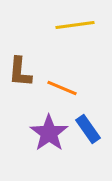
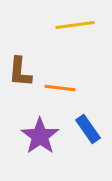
orange line: moved 2 px left; rotated 16 degrees counterclockwise
purple star: moved 9 px left, 3 px down
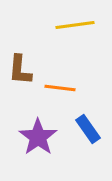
brown L-shape: moved 2 px up
purple star: moved 2 px left, 1 px down
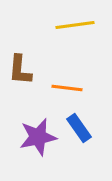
orange line: moved 7 px right
blue rectangle: moved 9 px left, 1 px up
purple star: rotated 24 degrees clockwise
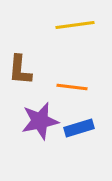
orange line: moved 5 px right, 1 px up
blue rectangle: rotated 72 degrees counterclockwise
purple star: moved 2 px right, 16 px up
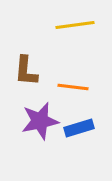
brown L-shape: moved 6 px right, 1 px down
orange line: moved 1 px right
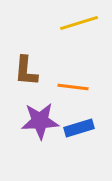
yellow line: moved 4 px right, 2 px up; rotated 9 degrees counterclockwise
purple star: rotated 9 degrees clockwise
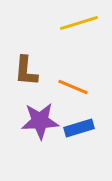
orange line: rotated 16 degrees clockwise
